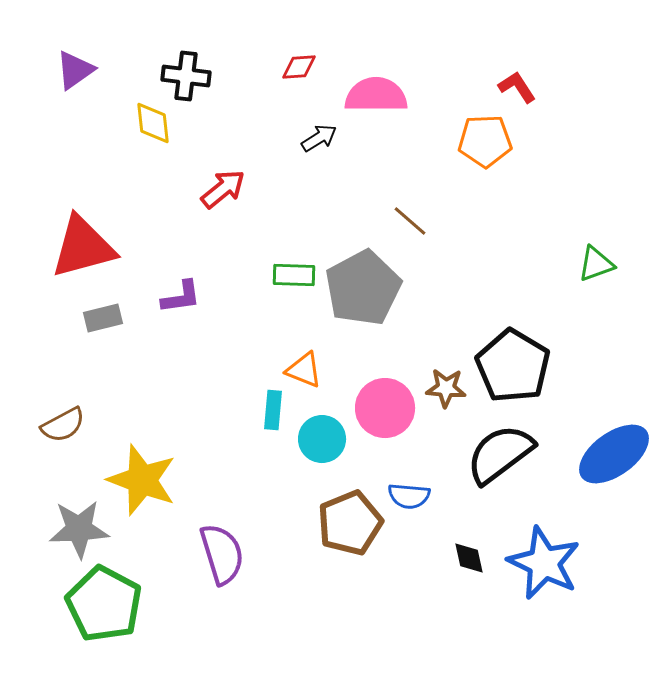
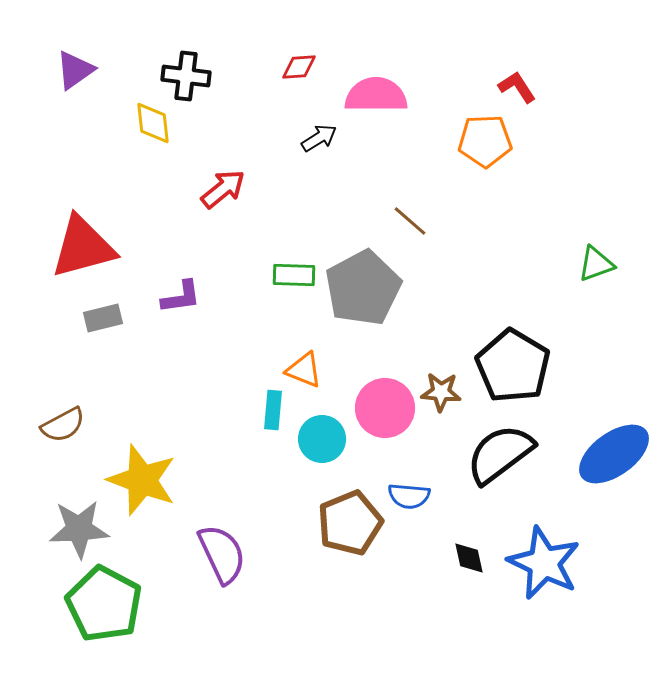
brown star: moved 5 px left, 4 px down
purple semicircle: rotated 8 degrees counterclockwise
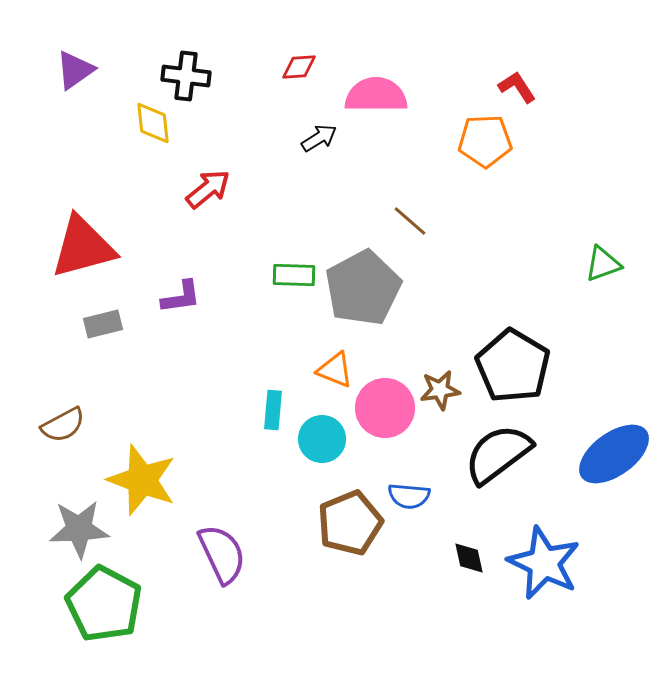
red arrow: moved 15 px left
green triangle: moved 7 px right
gray rectangle: moved 6 px down
orange triangle: moved 31 px right
brown star: moved 1 px left, 2 px up; rotated 12 degrees counterclockwise
black semicircle: moved 2 px left
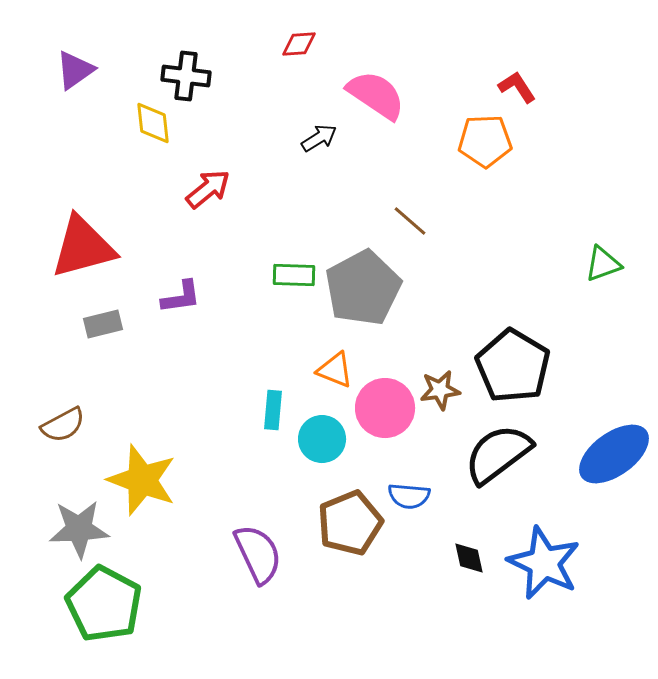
red diamond: moved 23 px up
pink semicircle: rotated 34 degrees clockwise
purple semicircle: moved 36 px right
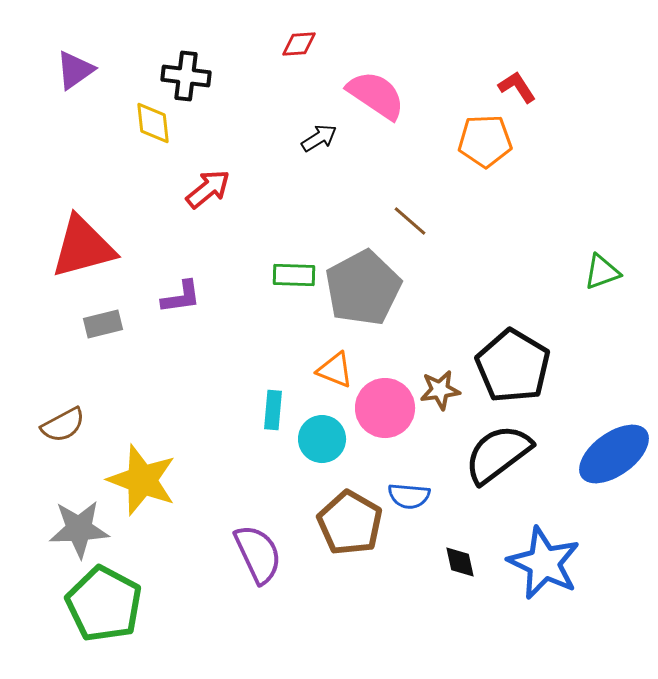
green triangle: moved 1 px left, 8 px down
brown pentagon: rotated 20 degrees counterclockwise
black diamond: moved 9 px left, 4 px down
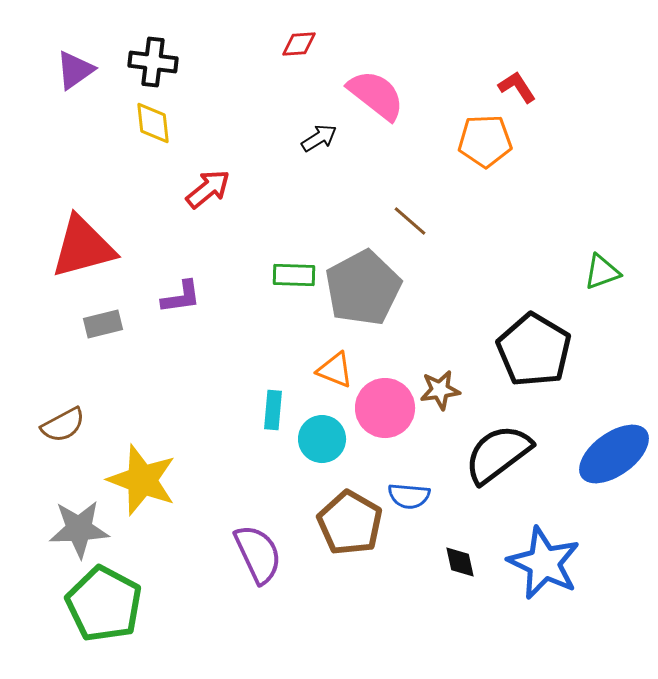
black cross: moved 33 px left, 14 px up
pink semicircle: rotated 4 degrees clockwise
black pentagon: moved 21 px right, 16 px up
